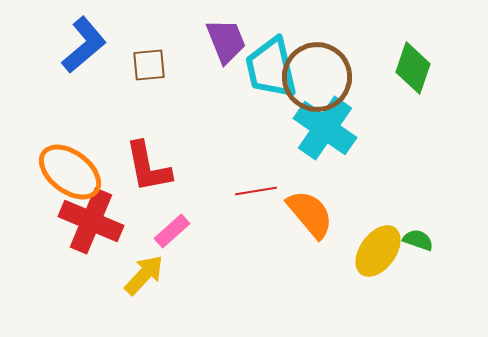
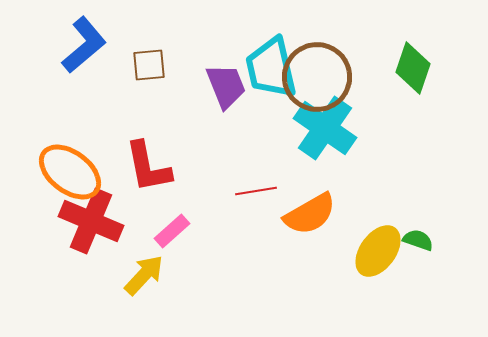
purple trapezoid: moved 45 px down
orange semicircle: rotated 100 degrees clockwise
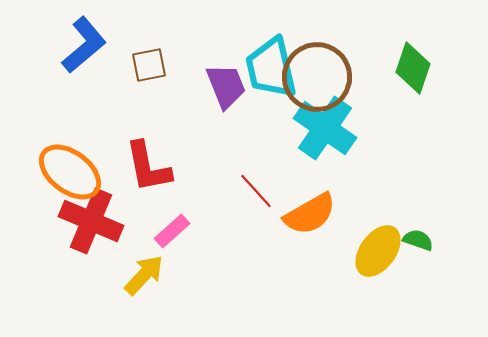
brown square: rotated 6 degrees counterclockwise
red line: rotated 57 degrees clockwise
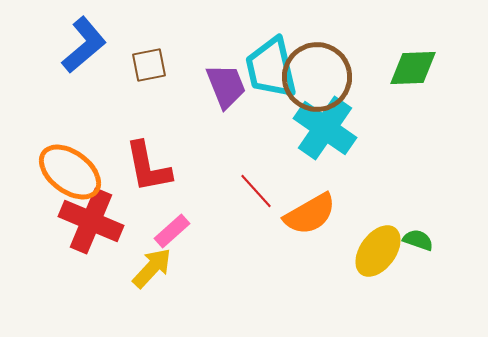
green diamond: rotated 69 degrees clockwise
yellow arrow: moved 8 px right, 7 px up
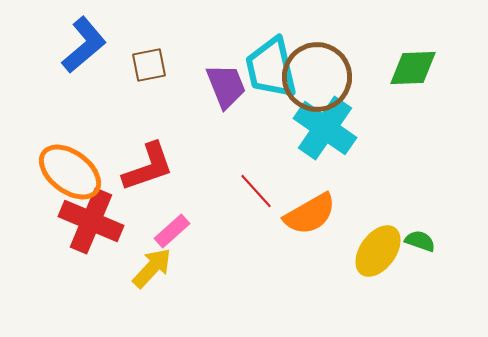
red L-shape: rotated 98 degrees counterclockwise
green semicircle: moved 2 px right, 1 px down
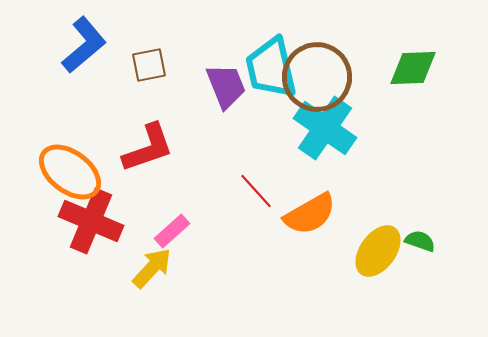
red L-shape: moved 19 px up
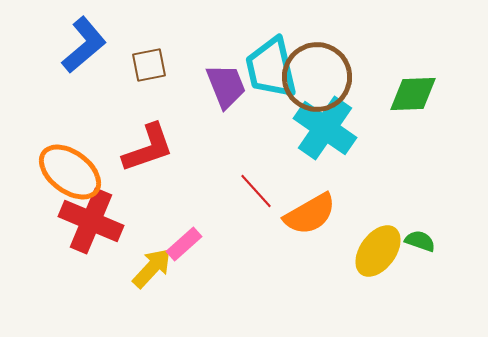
green diamond: moved 26 px down
pink rectangle: moved 12 px right, 13 px down
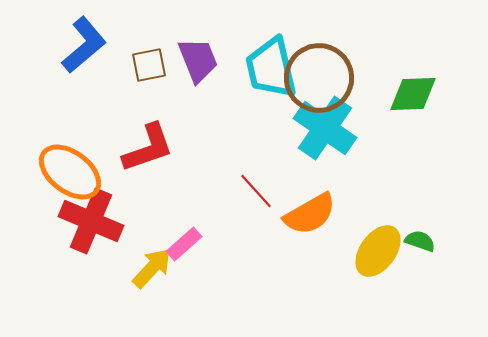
brown circle: moved 2 px right, 1 px down
purple trapezoid: moved 28 px left, 26 px up
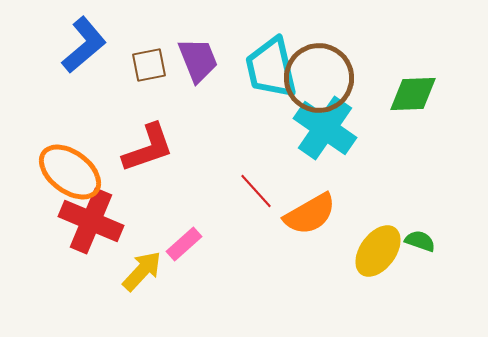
yellow arrow: moved 10 px left, 3 px down
